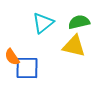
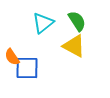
green semicircle: moved 2 px left, 1 px up; rotated 70 degrees clockwise
yellow triangle: rotated 15 degrees clockwise
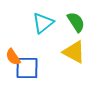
green semicircle: moved 1 px left, 1 px down
yellow triangle: moved 6 px down
orange semicircle: moved 1 px right
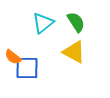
orange semicircle: rotated 18 degrees counterclockwise
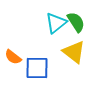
cyan triangle: moved 13 px right
yellow triangle: rotated 10 degrees clockwise
blue square: moved 10 px right
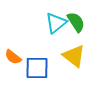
yellow triangle: moved 4 px down
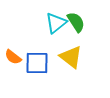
yellow triangle: moved 3 px left, 1 px down
blue square: moved 5 px up
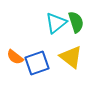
green semicircle: rotated 15 degrees clockwise
orange semicircle: moved 2 px right
blue square: rotated 20 degrees counterclockwise
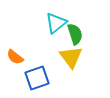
green semicircle: moved 1 px left, 12 px down
yellow triangle: rotated 15 degrees clockwise
blue square: moved 15 px down
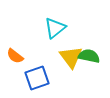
cyan triangle: moved 1 px left, 5 px down
green semicircle: moved 14 px right, 22 px down; rotated 60 degrees counterclockwise
orange semicircle: moved 1 px up
